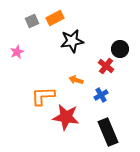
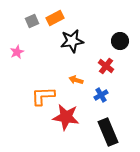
black circle: moved 8 px up
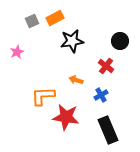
black rectangle: moved 2 px up
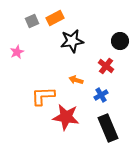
black rectangle: moved 2 px up
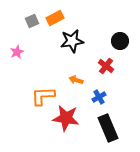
blue cross: moved 2 px left, 2 px down
red star: moved 1 px down
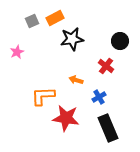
black star: moved 2 px up
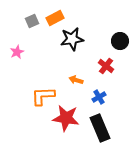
black rectangle: moved 8 px left
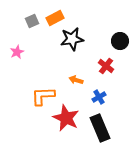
red star: rotated 16 degrees clockwise
